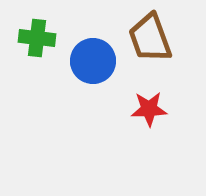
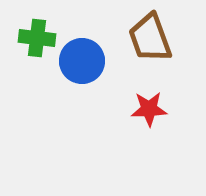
blue circle: moved 11 px left
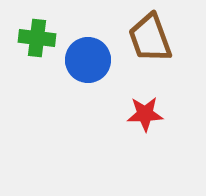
blue circle: moved 6 px right, 1 px up
red star: moved 4 px left, 5 px down
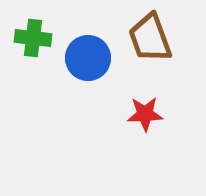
green cross: moved 4 px left
blue circle: moved 2 px up
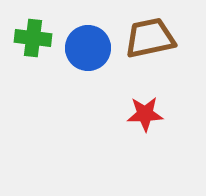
brown trapezoid: rotated 98 degrees clockwise
blue circle: moved 10 px up
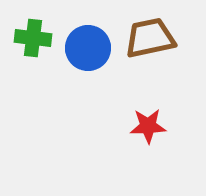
red star: moved 3 px right, 12 px down
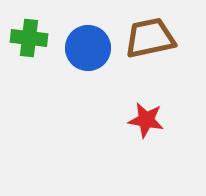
green cross: moved 4 px left
red star: moved 2 px left, 6 px up; rotated 12 degrees clockwise
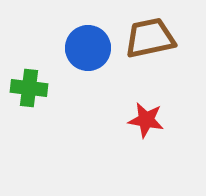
green cross: moved 50 px down
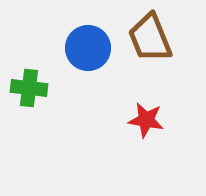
brown trapezoid: rotated 100 degrees counterclockwise
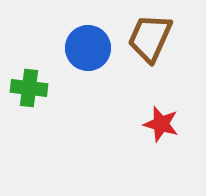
brown trapezoid: rotated 46 degrees clockwise
red star: moved 15 px right, 4 px down; rotated 6 degrees clockwise
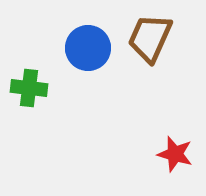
red star: moved 14 px right, 30 px down
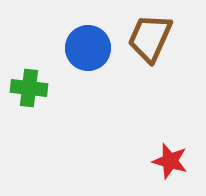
red star: moved 5 px left, 7 px down
